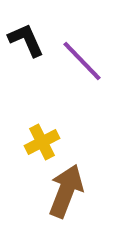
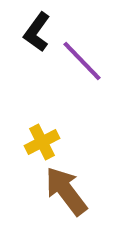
black L-shape: moved 11 px right, 8 px up; rotated 120 degrees counterclockwise
brown arrow: rotated 58 degrees counterclockwise
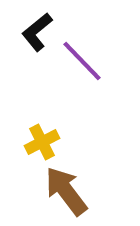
black L-shape: rotated 15 degrees clockwise
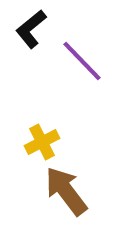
black L-shape: moved 6 px left, 3 px up
